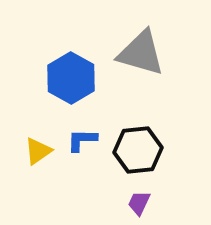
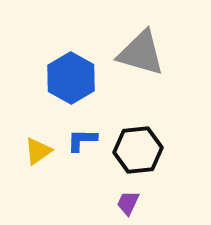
purple trapezoid: moved 11 px left
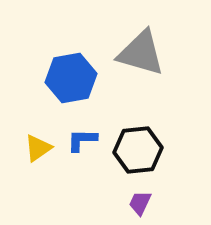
blue hexagon: rotated 21 degrees clockwise
yellow triangle: moved 3 px up
purple trapezoid: moved 12 px right
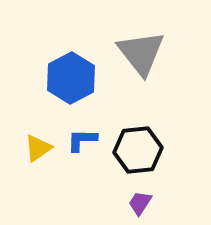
gray triangle: rotated 36 degrees clockwise
blue hexagon: rotated 18 degrees counterclockwise
purple trapezoid: rotated 8 degrees clockwise
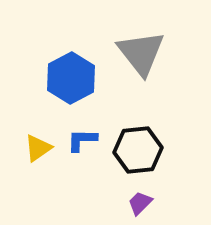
purple trapezoid: rotated 12 degrees clockwise
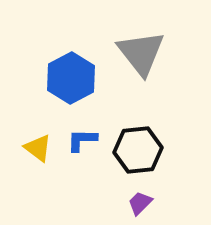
yellow triangle: rotated 48 degrees counterclockwise
